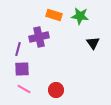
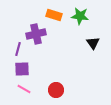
purple cross: moved 3 px left, 3 px up
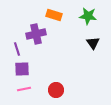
green star: moved 8 px right
purple line: moved 1 px left; rotated 32 degrees counterclockwise
pink line: rotated 40 degrees counterclockwise
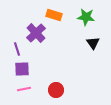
green star: moved 2 px left, 1 px down
purple cross: moved 1 px up; rotated 30 degrees counterclockwise
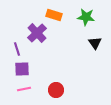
purple cross: moved 1 px right
black triangle: moved 2 px right
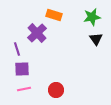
green star: moved 6 px right; rotated 18 degrees counterclockwise
black triangle: moved 1 px right, 4 px up
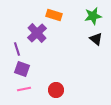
green star: moved 1 px right, 1 px up
black triangle: rotated 16 degrees counterclockwise
purple square: rotated 21 degrees clockwise
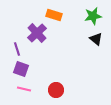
purple square: moved 1 px left
pink line: rotated 24 degrees clockwise
